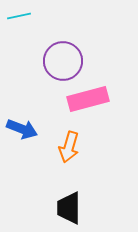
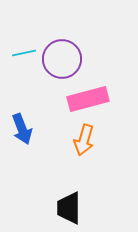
cyan line: moved 5 px right, 37 px down
purple circle: moved 1 px left, 2 px up
blue arrow: rotated 48 degrees clockwise
orange arrow: moved 15 px right, 7 px up
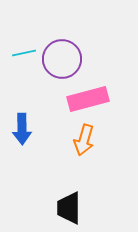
blue arrow: rotated 20 degrees clockwise
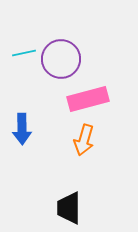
purple circle: moved 1 px left
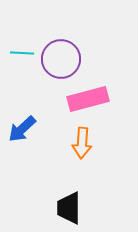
cyan line: moved 2 px left; rotated 15 degrees clockwise
blue arrow: rotated 48 degrees clockwise
orange arrow: moved 2 px left, 3 px down; rotated 12 degrees counterclockwise
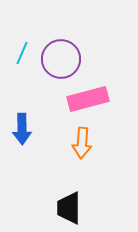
cyan line: rotated 70 degrees counterclockwise
blue arrow: rotated 48 degrees counterclockwise
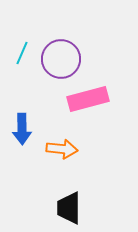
orange arrow: moved 20 px left, 6 px down; rotated 88 degrees counterclockwise
